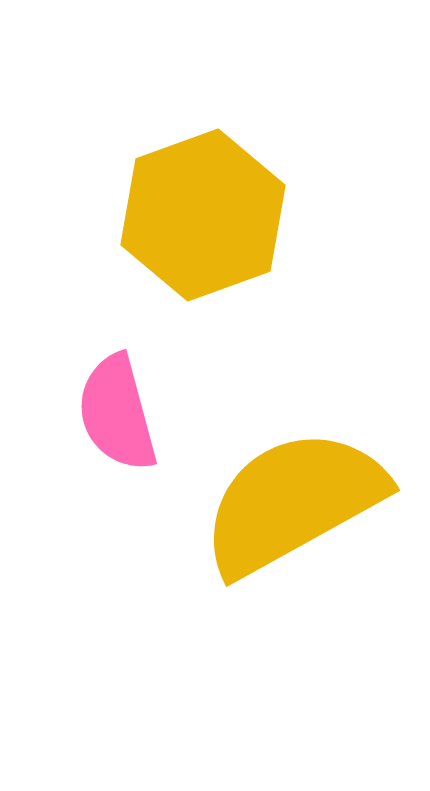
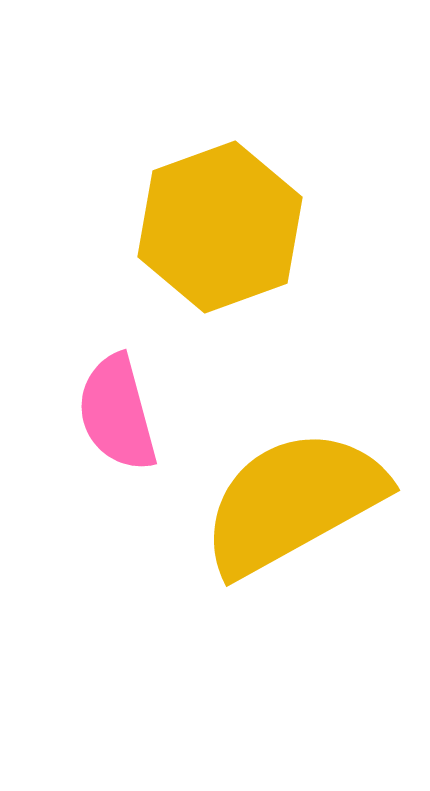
yellow hexagon: moved 17 px right, 12 px down
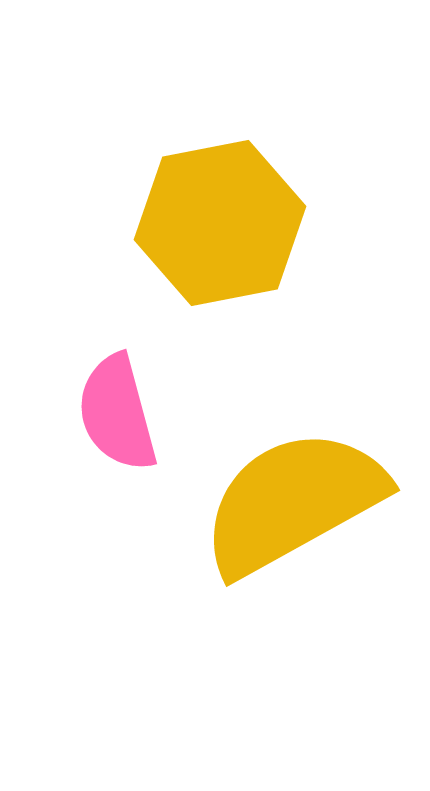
yellow hexagon: moved 4 px up; rotated 9 degrees clockwise
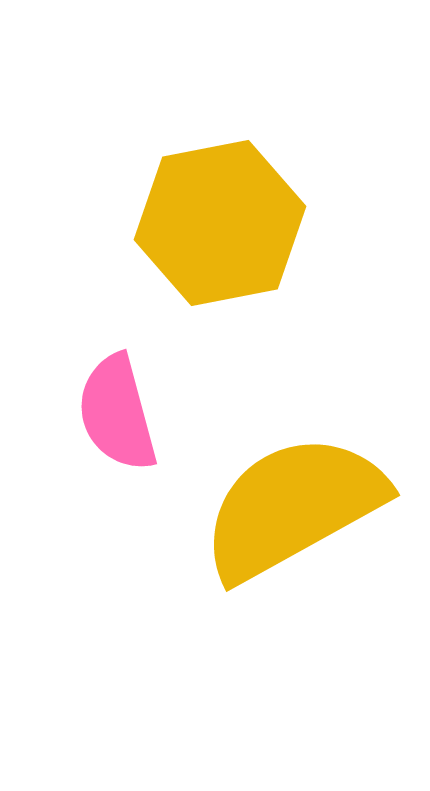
yellow semicircle: moved 5 px down
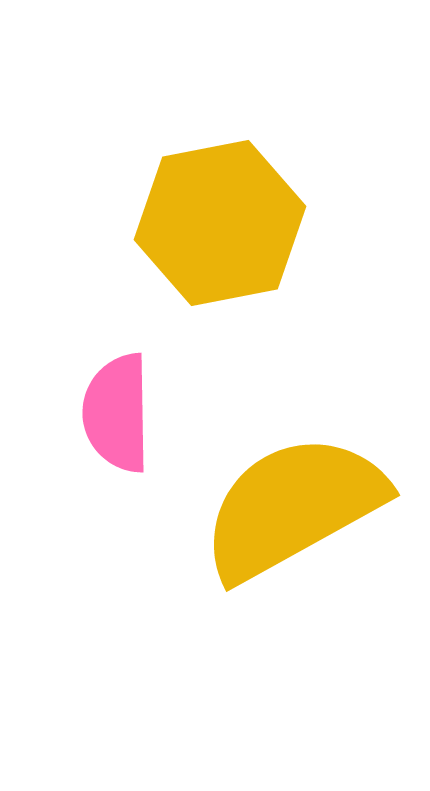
pink semicircle: rotated 14 degrees clockwise
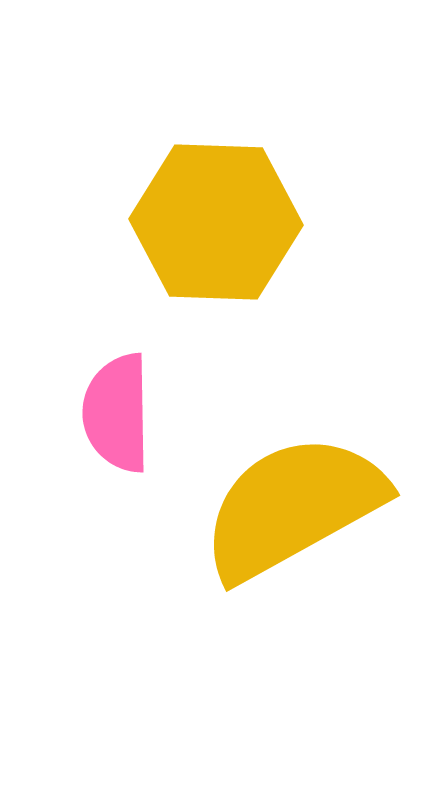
yellow hexagon: moved 4 px left, 1 px up; rotated 13 degrees clockwise
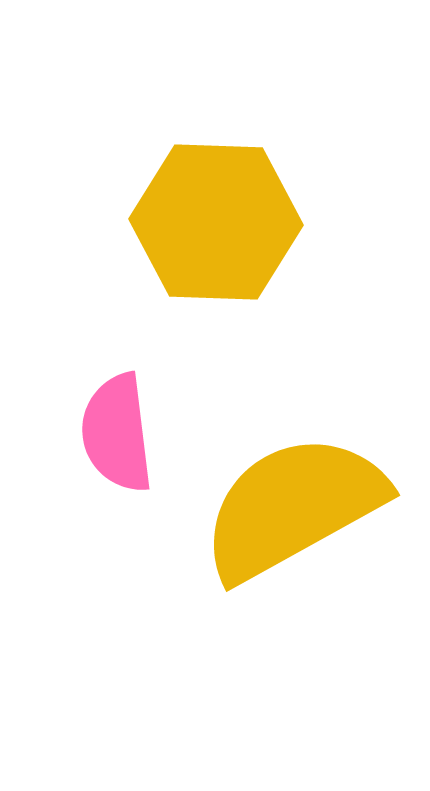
pink semicircle: moved 20 px down; rotated 6 degrees counterclockwise
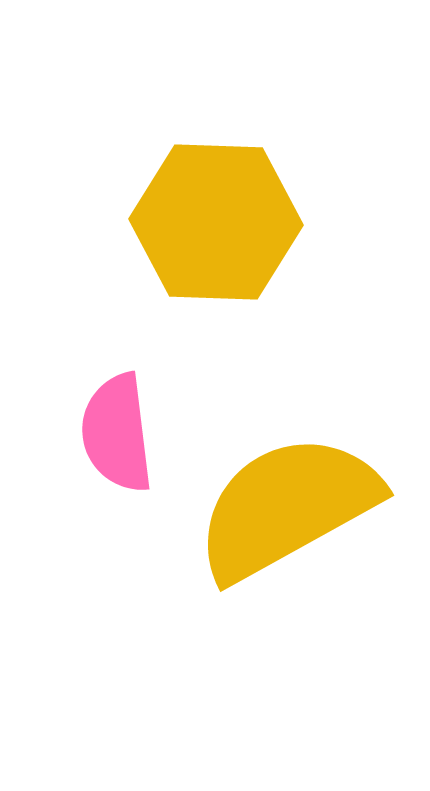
yellow semicircle: moved 6 px left
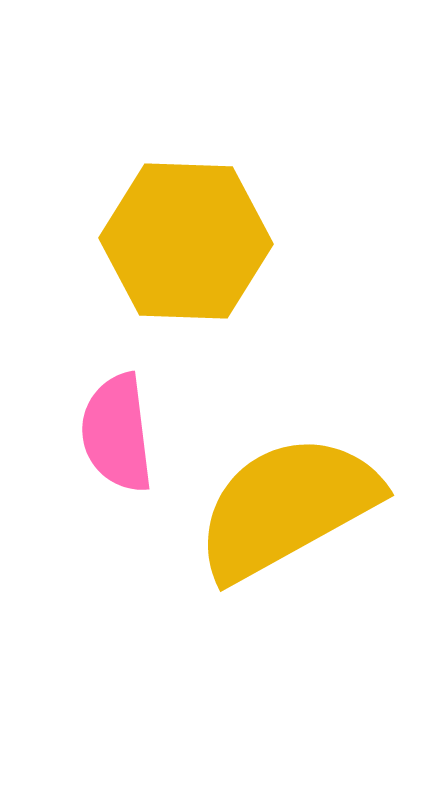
yellow hexagon: moved 30 px left, 19 px down
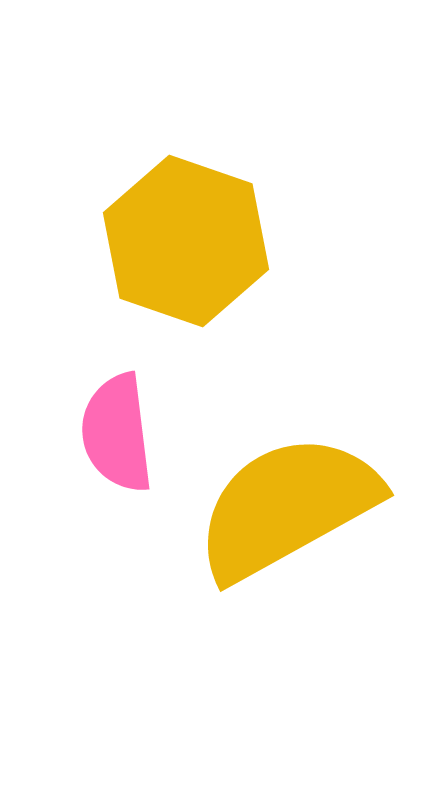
yellow hexagon: rotated 17 degrees clockwise
